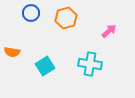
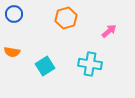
blue circle: moved 17 px left, 1 px down
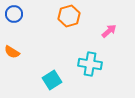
orange hexagon: moved 3 px right, 2 px up
orange semicircle: rotated 21 degrees clockwise
cyan square: moved 7 px right, 14 px down
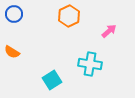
orange hexagon: rotated 10 degrees counterclockwise
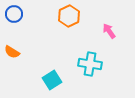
pink arrow: rotated 84 degrees counterclockwise
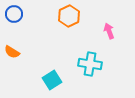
pink arrow: rotated 14 degrees clockwise
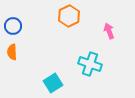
blue circle: moved 1 px left, 12 px down
orange semicircle: rotated 56 degrees clockwise
cyan cross: rotated 10 degrees clockwise
cyan square: moved 1 px right, 3 px down
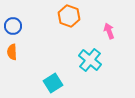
orange hexagon: rotated 15 degrees counterclockwise
cyan cross: moved 4 px up; rotated 20 degrees clockwise
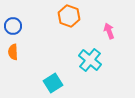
orange semicircle: moved 1 px right
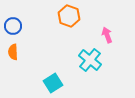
pink arrow: moved 2 px left, 4 px down
